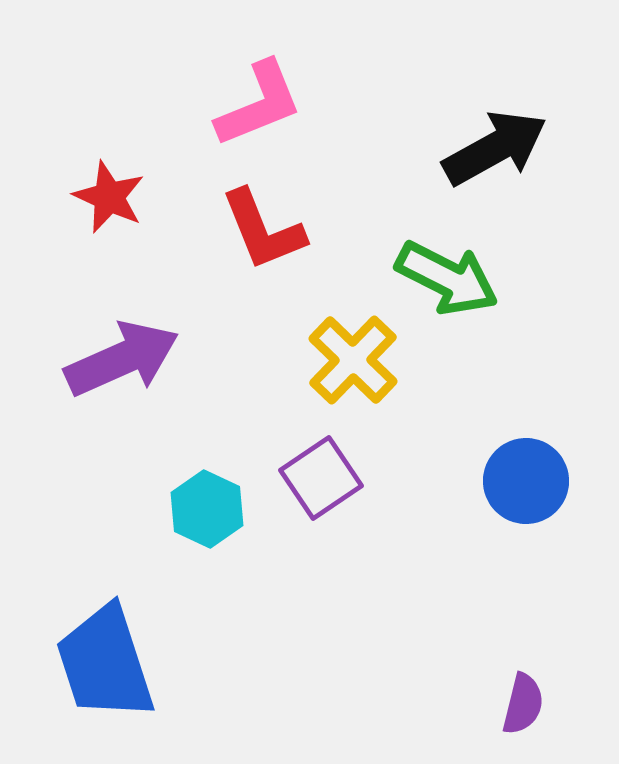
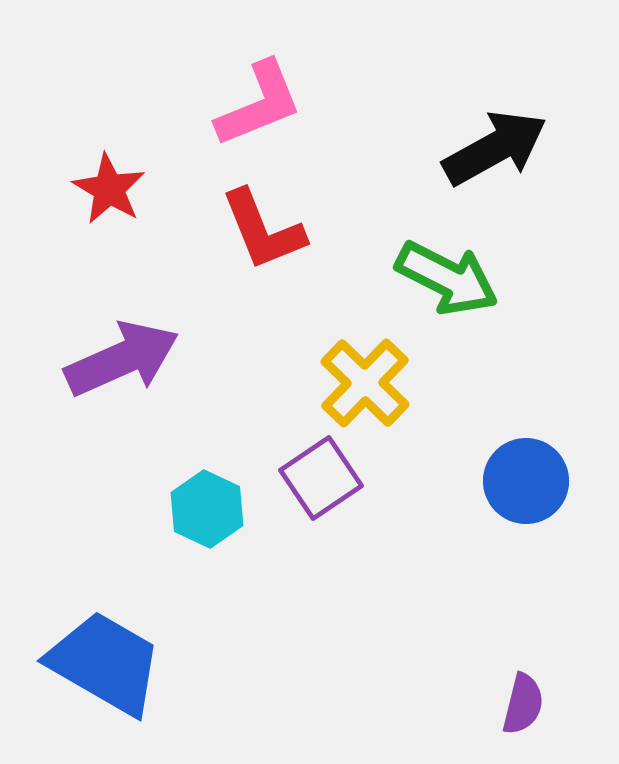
red star: moved 8 px up; rotated 6 degrees clockwise
yellow cross: moved 12 px right, 23 px down
blue trapezoid: rotated 138 degrees clockwise
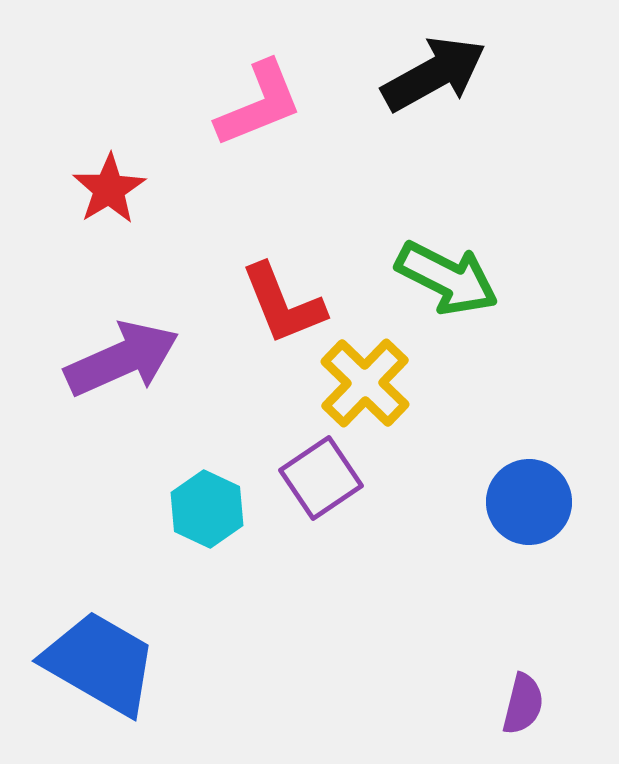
black arrow: moved 61 px left, 74 px up
red star: rotated 10 degrees clockwise
red L-shape: moved 20 px right, 74 px down
blue circle: moved 3 px right, 21 px down
blue trapezoid: moved 5 px left
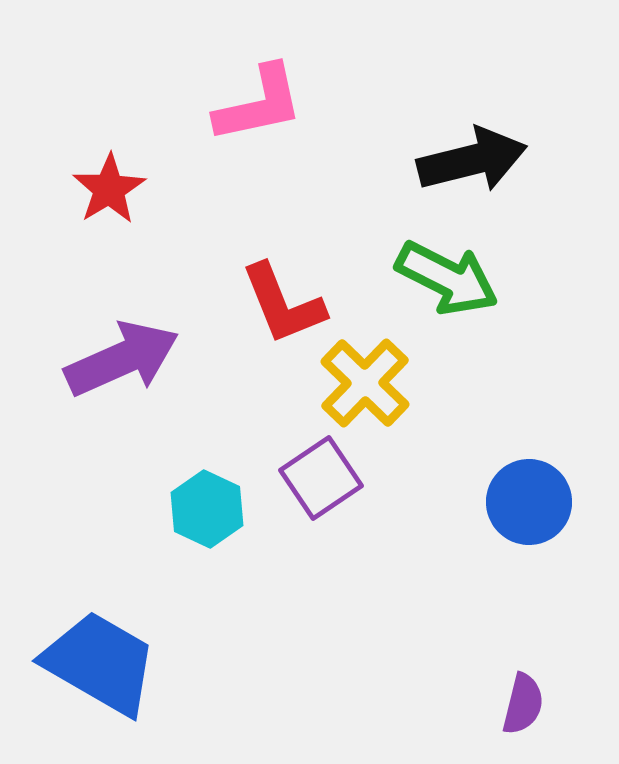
black arrow: moved 38 px right, 86 px down; rotated 15 degrees clockwise
pink L-shape: rotated 10 degrees clockwise
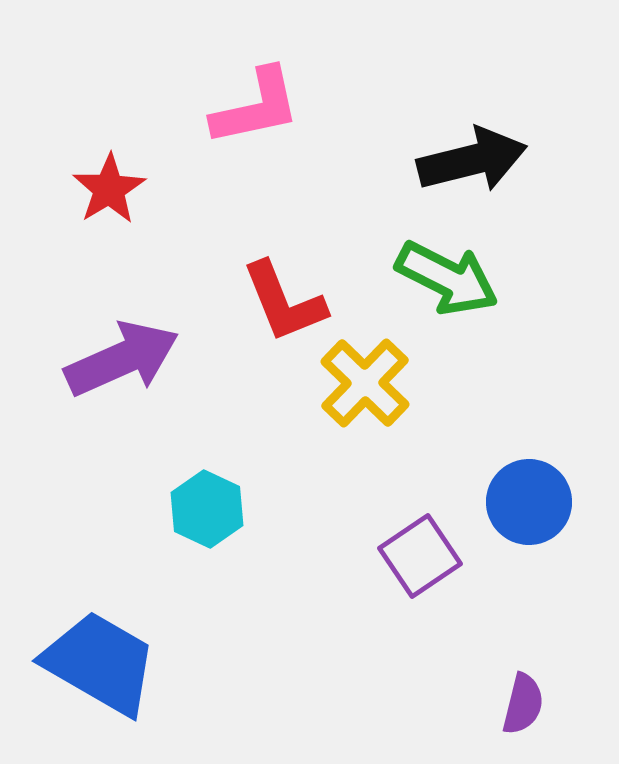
pink L-shape: moved 3 px left, 3 px down
red L-shape: moved 1 px right, 2 px up
purple square: moved 99 px right, 78 px down
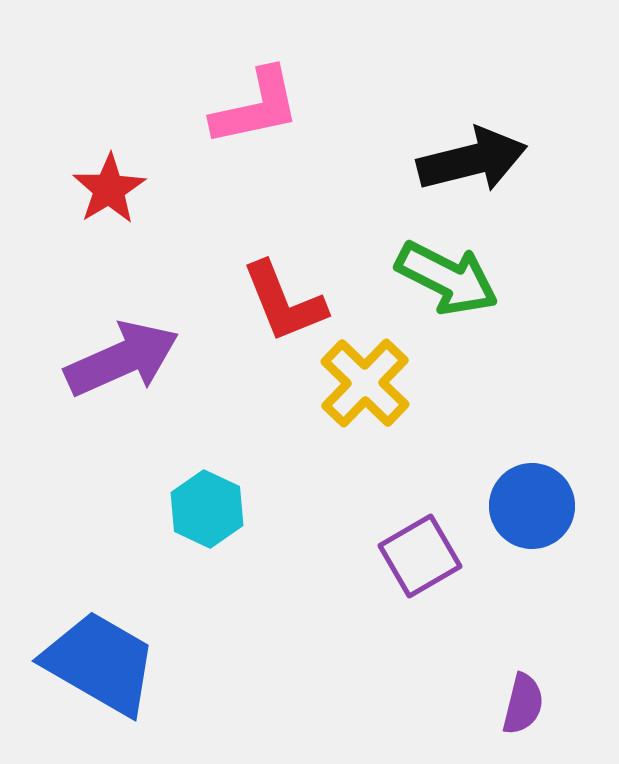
blue circle: moved 3 px right, 4 px down
purple square: rotated 4 degrees clockwise
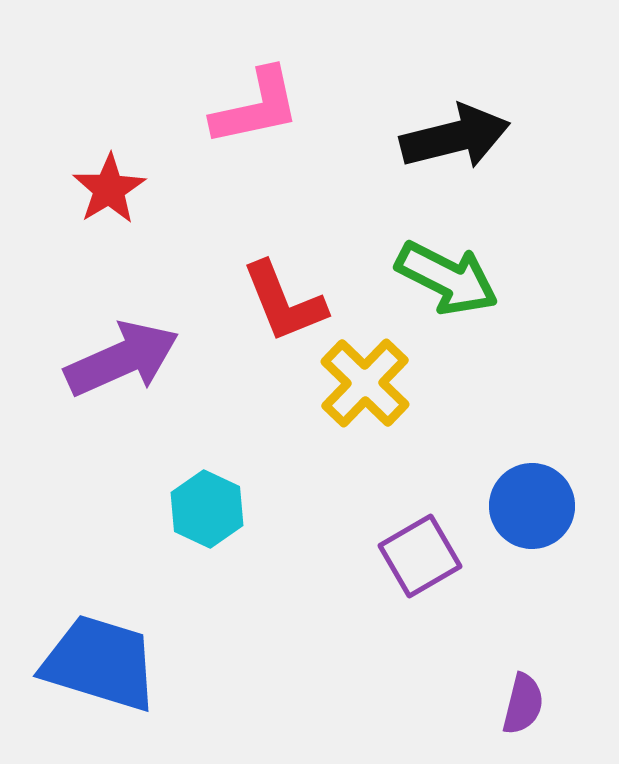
black arrow: moved 17 px left, 23 px up
blue trapezoid: rotated 13 degrees counterclockwise
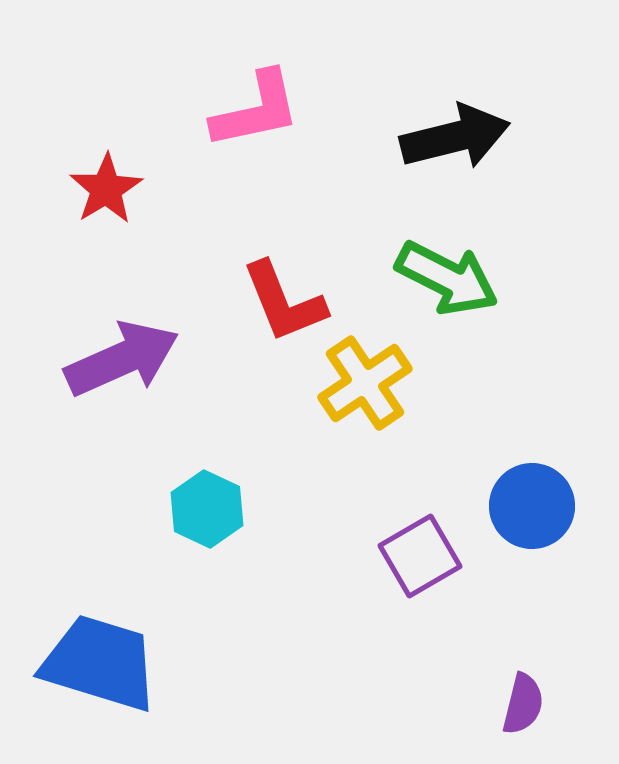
pink L-shape: moved 3 px down
red star: moved 3 px left
yellow cross: rotated 12 degrees clockwise
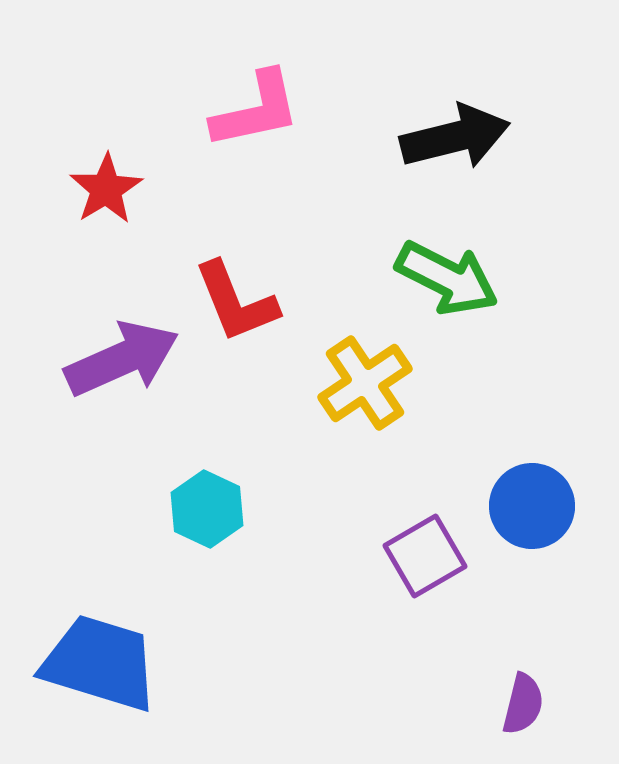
red L-shape: moved 48 px left
purple square: moved 5 px right
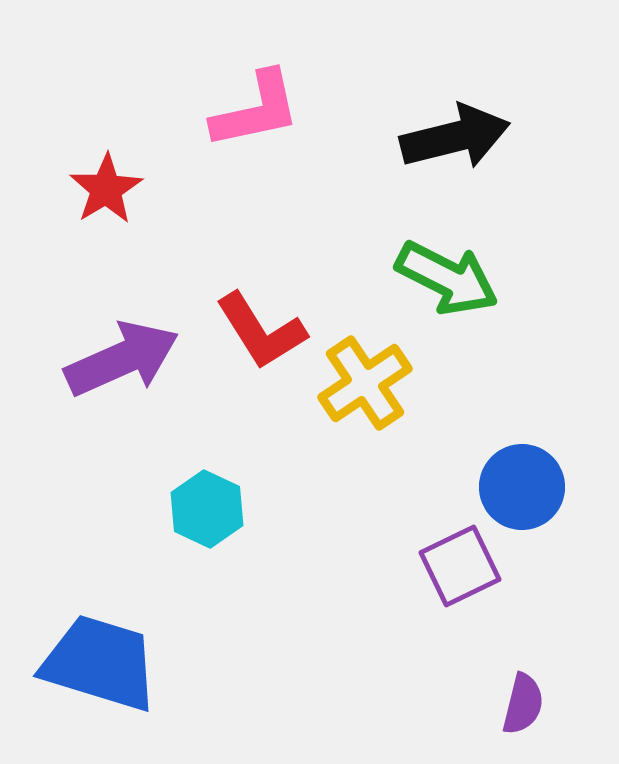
red L-shape: moved 25 px right, 29 px down; rotated 10 degrees counterclockwise
blue circle: moved 10 px left, 19 px up
purple square: moved 35 px right, 10 px down; rotated 4 degrees clockwise
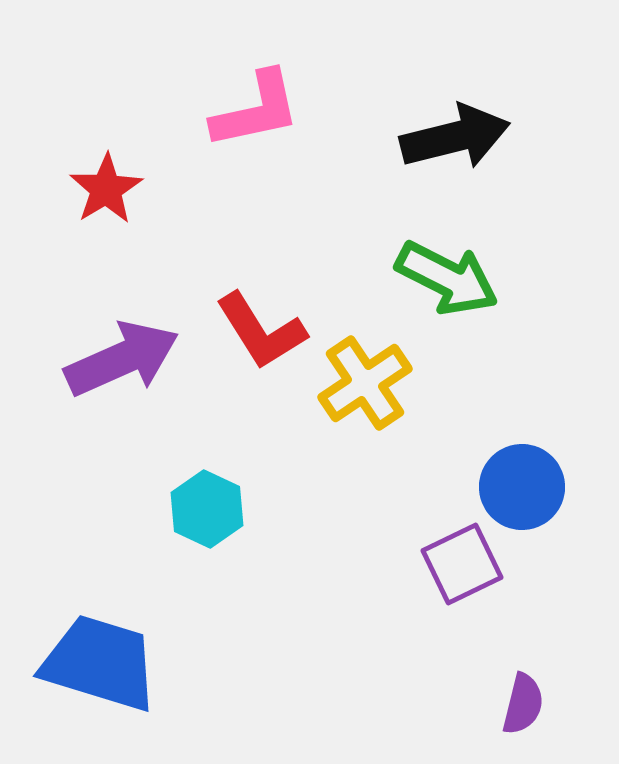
purple square: moved 2 px right, 2 px up
